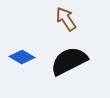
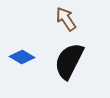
black semicircle: rotated 36 degrees counterclockwise
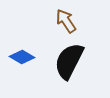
brown arrow: moved 2 px down
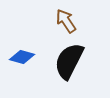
blue diamond: rotated 15 degrees counterclockwise
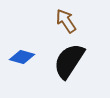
black semicircle: rotated 6 degrees clockwise
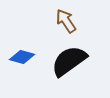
black semicircle: rotated 21 degrees clockwise
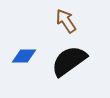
blue diamond: moved 2 px right, 1 px up; rotated 15 degrees counterclockwise
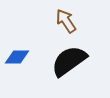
blue diamond: moved 7 px left, 1 px down
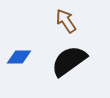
blue diamond: moved 2 px right
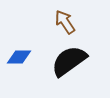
brown arrow: moved 1 px left, 1 px down
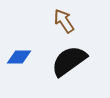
brown arrow: moved 1 px left, 1 px up
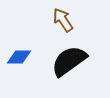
brown arrow: moved 1 px left, 1 px up
